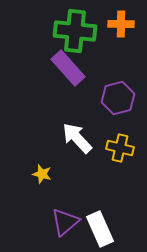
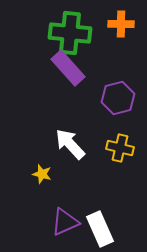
green cross: moved 5 px left, 2 px down
white arrow: moved 7 px left, 6 px down
purple triangle: rotated 16 degrees clockwise
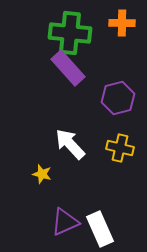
orange cross: moved 1 px right, 1 px up
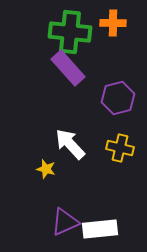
orange cross: moved 9 px left
green cross: moved 1 px up
yellow star: moved 4 px right, 5 px up
white rectangle: rotated 72 degrees counterclockwise
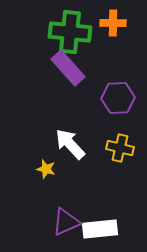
purple hexagon: rotated 12 degrees clockwise
purple triangle: moved 1 px right
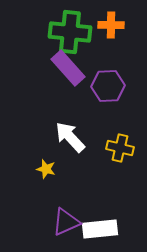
orange cross: moved 2 px left, 2 px down
purple hexagon: moved 10 px left, 12 px up
white arrow: moved 7 px up
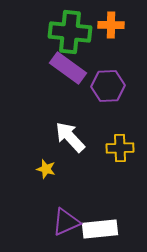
purple rectangle: rotated 12 degrees counterclockwise
yellow cross: rotated 16 degrees counterclockwise
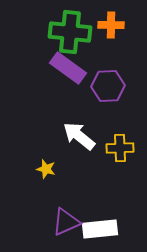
white arrow: moved 9 px right, 1 px up; rotated 8 degrees counterclockwise
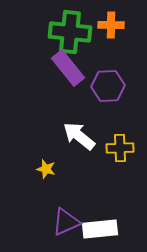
purple rectangle: rotated 15 degrees clockwise
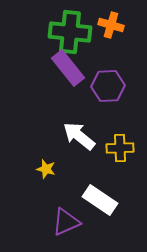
orange cross: rotated 15 degrees clockwise
white rectangle: moved 29 px up; rotated 40 degrees clockwise
